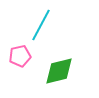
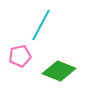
green diamond: rotated 36 degrees clockwise
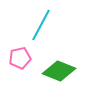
pink pentagon: moved 2 px down
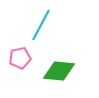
green diamond: rotated 16 degrees counterclockwise
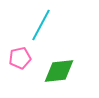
green diamond: rotated 12 degrees counterclockwise
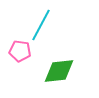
pink pentagon: moved 7 px up; rotated 20 degrees clockwise
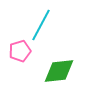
pink pentagon: rotated 25 degrees counterclockwise
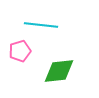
cyan line: rotated 68 degrees clockwise
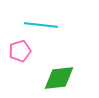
green diamond: moved 7 px down
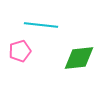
green diamond: moved 20 px right, 20 px up
